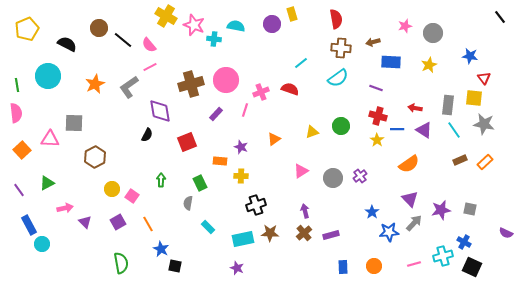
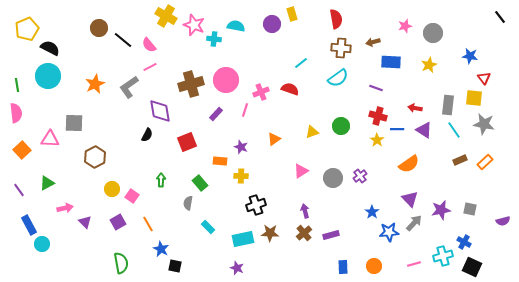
black semicircle at (67, 44): moved 17 px left, 4 px down
green rectangle at (200, 183): rotated 14 degrees counterclockwise
purple semicircle at (506, 233): moved 3 px left, 12 px up; rotated 40 degrees counterclockwise
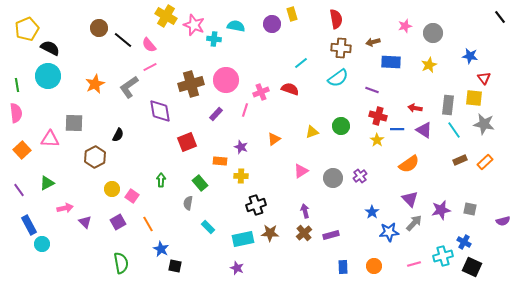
purple line at (376, 88): moved 4 px left, 2 px down
black semicircle at (147, 135): moved 29 px left
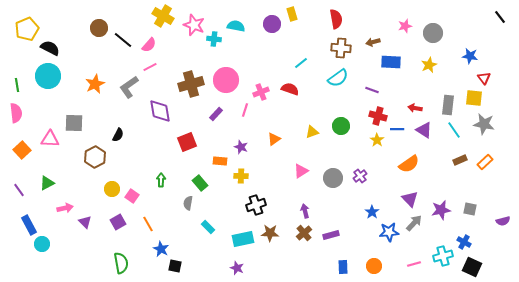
yellow cross at (166, 16): moved 3 px left
pink semicircle at (149, 45): rotated 98 degrees counterclockwise
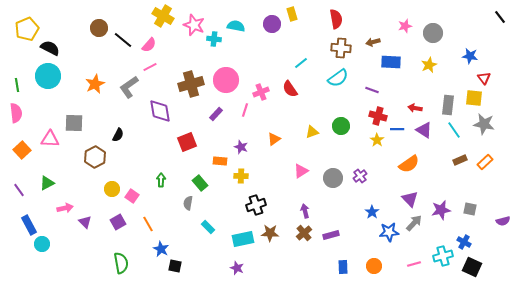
red semicircle at (290, 89): rotated 144 degrees counterclockwise
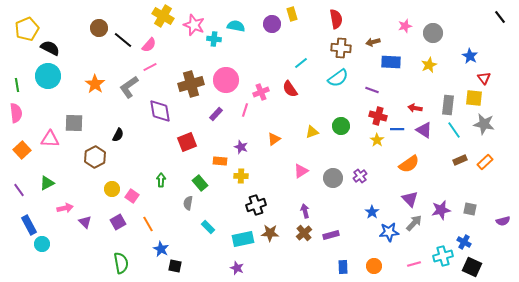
blue star at (470, 56): rotated 21 degrees clockwise
orange star at (95, 84): rotated 12 degrees counterclockwise
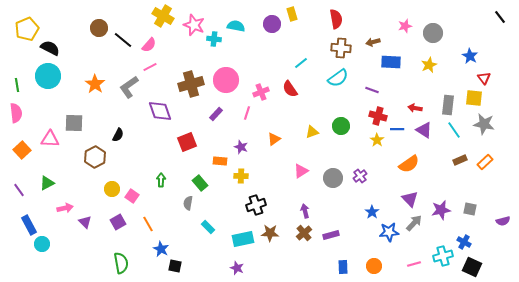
pink line at (245, 110): moved 2 px right, 3 px down
purple diamond at (160, 111): rotated 10 degrees counterclockwise
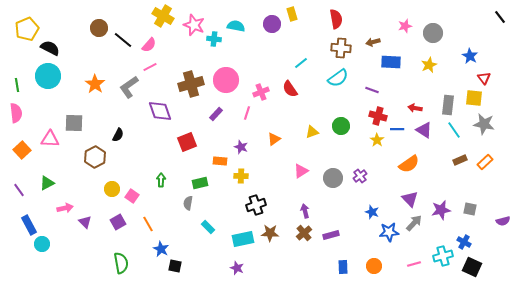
green rectangle at (200, 183): rotated 63 degrees counterclockwise
blue star at (372, 212): rotated 16 degrees counterclockwise
